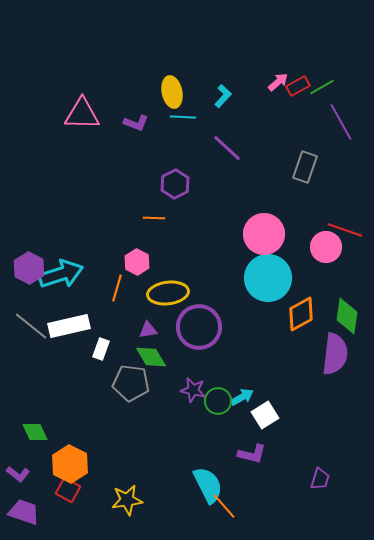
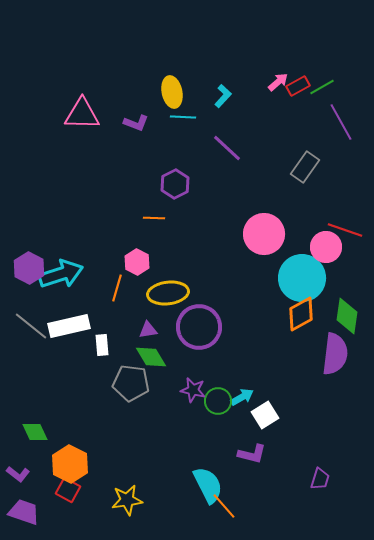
gray rectangle at (305, 167): rotated 16 degrees clockwise
cyan circle at (268, 278): moved 34 px right
white rectangle at (101, 349): moved 1 px right, 4 px up; rotated 25 degrees counterclockwise
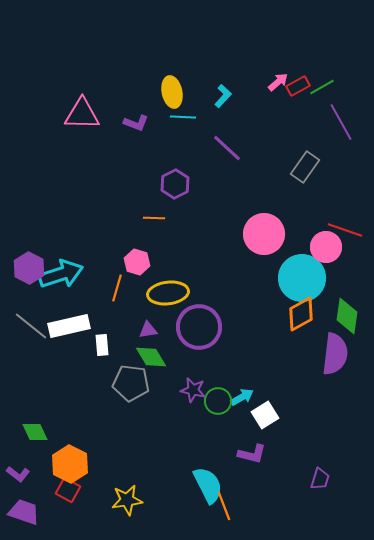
pink hexagon at (137, 262): rotated 10 degrees counterclockwise
orange line at (224, 506): rotated 20 degrees clockwise
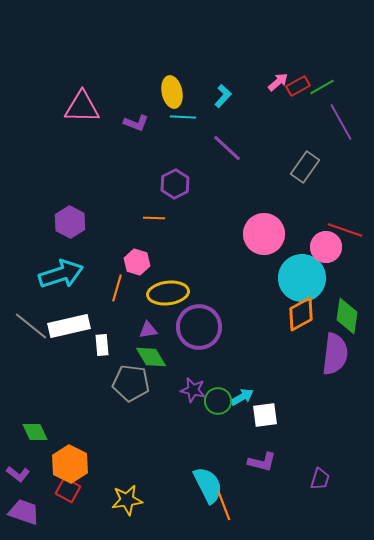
pink triangle at (82, 114): moved 7 px up
purple hexagon at (29, 268): moved 41 px right, 46 px up
white square at (265, 415): rotated 24 degrees clockwise
purple L-shape at (252, 454): moved 10 px right, 8 px down
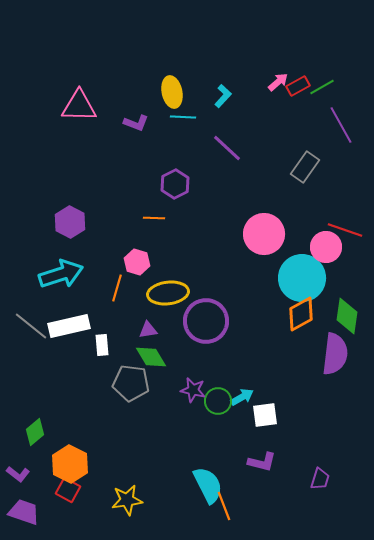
pink triangle at (82, 107): moved 3 px left, 1 px up
purple line at (341, 122): moved 3 px down
purple circle at (199, 327): moved 7 px right, 6 px up
green diamond at (35, 432): rotated 76 degrees clockwise
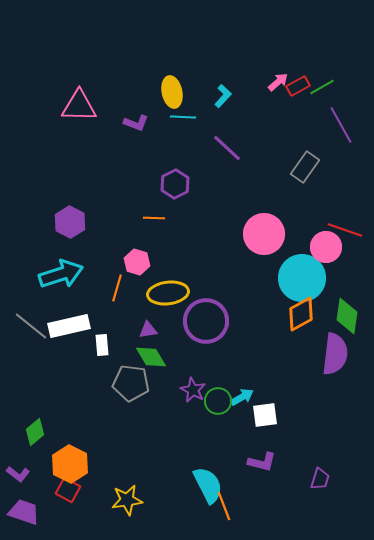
purple star at (193, 390): rotated 15 degrees clockwise
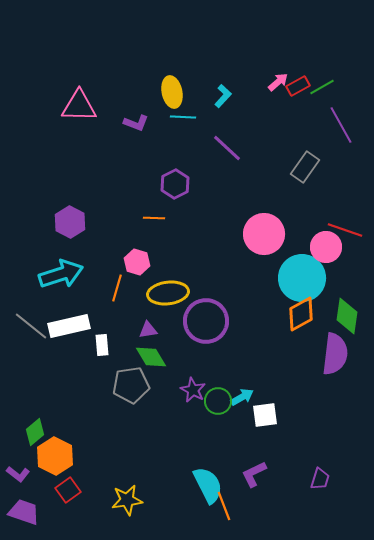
gray pentagon at (131, 383): moved 2 px down; rotated 15 degrees counterclockwise
purple L-shape at (262, 462): moved 8 px left, 12 px down; rotated 140 degrees clockwise
orange hexagon at (70, 464): moved 15 px left, 8 px up
red square at (68, 490): rotated 25 degrees clockwise
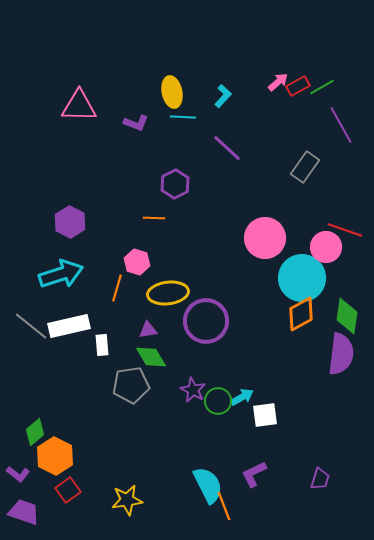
pink circle at (264, 234): moved 1 px right, 4 px down
purple semicircle at (335, 354): moved 6 px right
